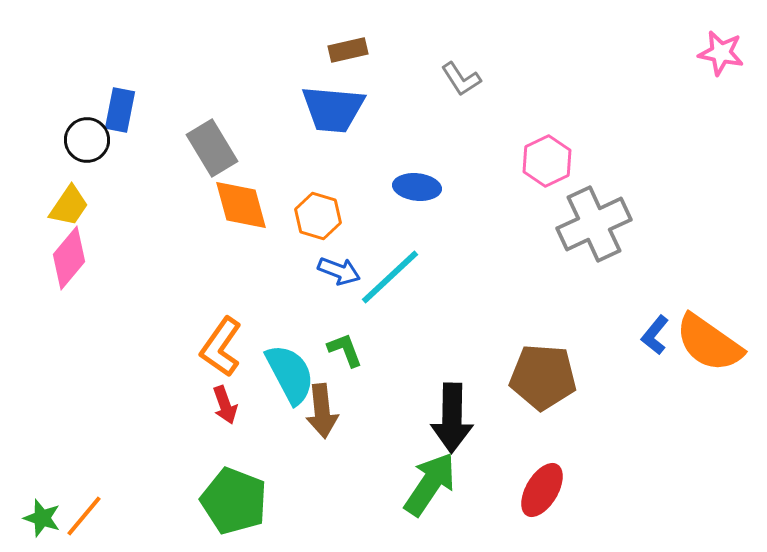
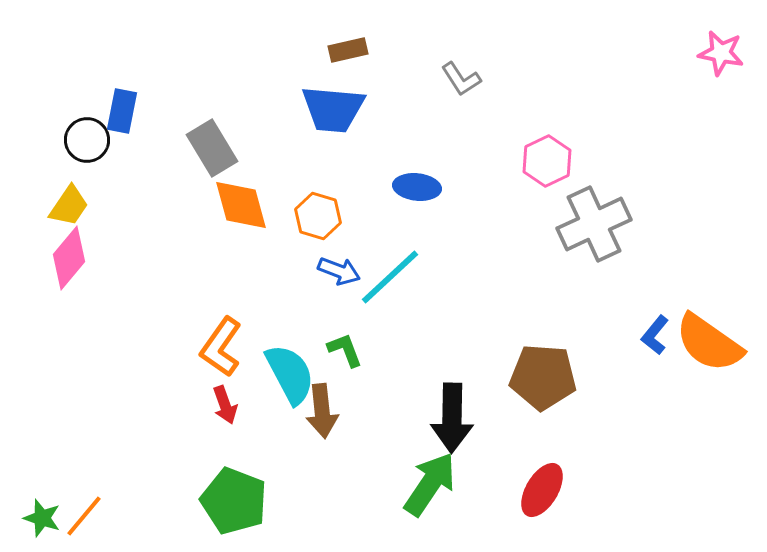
blue rectangle: moved 2 px right, 1 px down
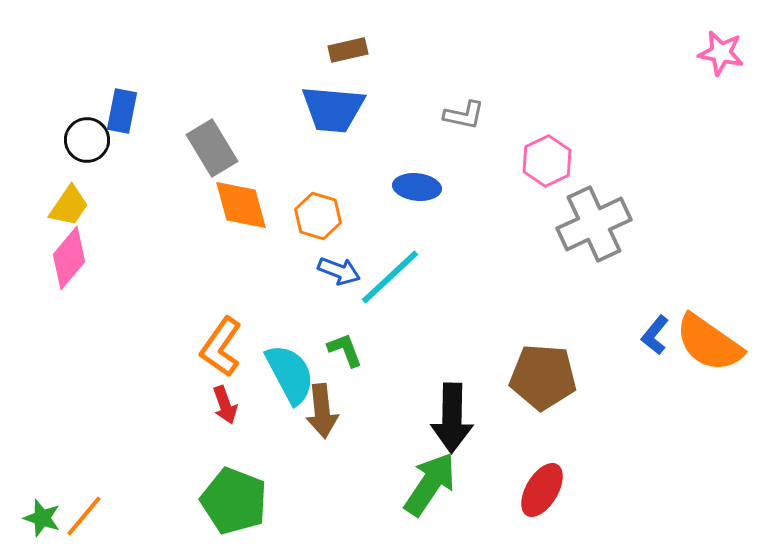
gray L-shape: moved 3 px right, 36 px down; rotated 45 degrees counterclockwise
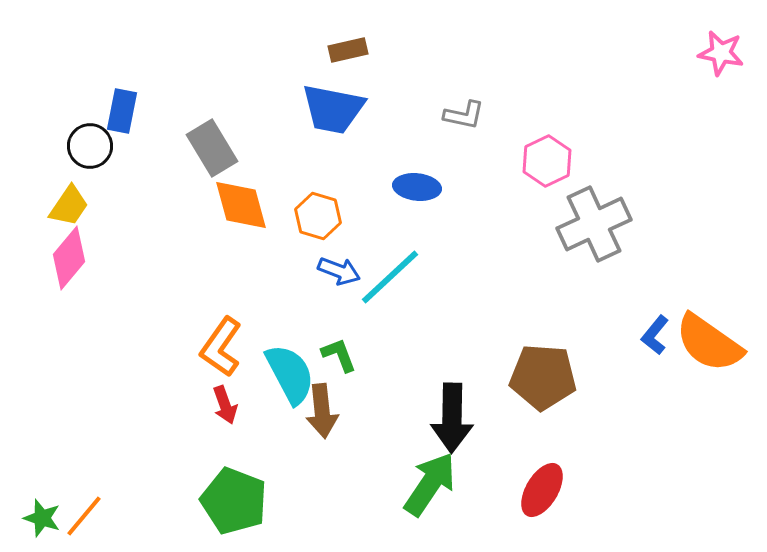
blue trapezoid: rotated 6 degrees clockwise
black circle: moved 3 px right, 6 px down
green L-shape: moved 6 px left, 5 px down
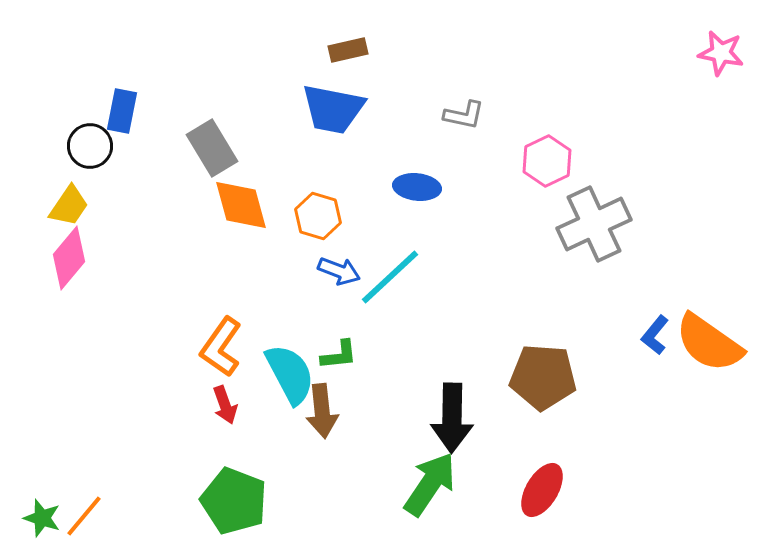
green L-shape: rotated 105 degrees clockwise
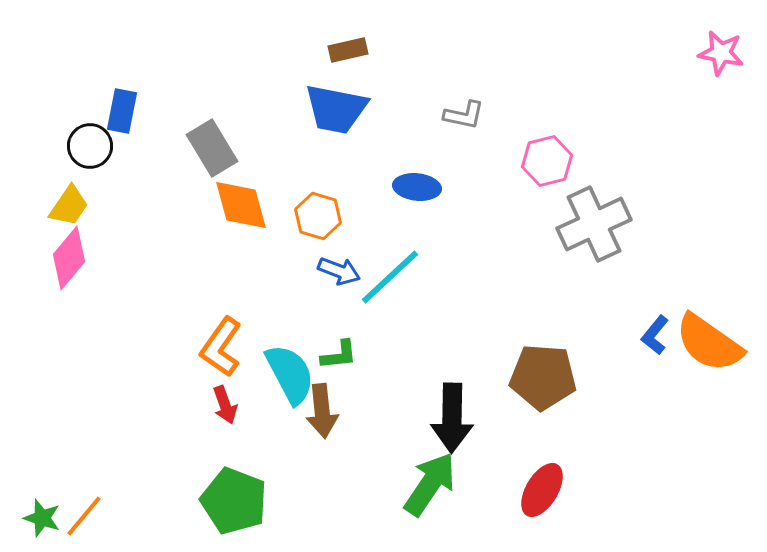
blue trapezoid: moved 3 px right
pink hexagon: rotated 12 degrees clockwise
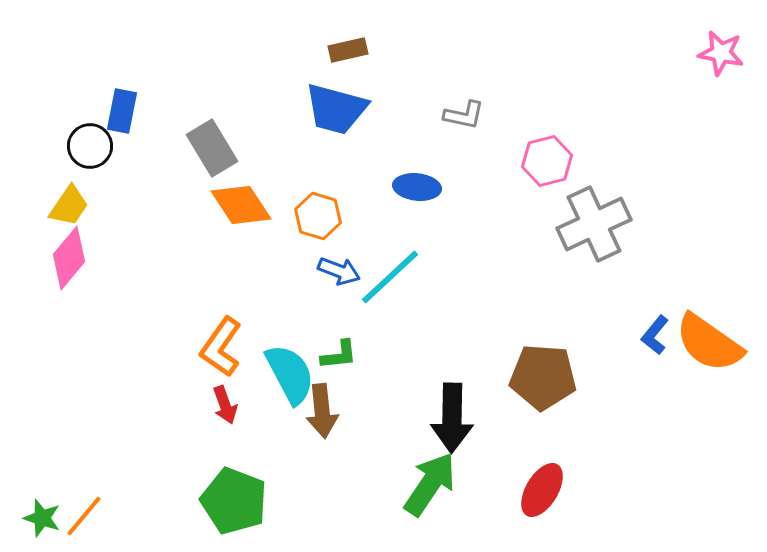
blue trapezoid: rotated 4 degrees clockwise
orange diamond: rotated 18 degrees counterclockwise
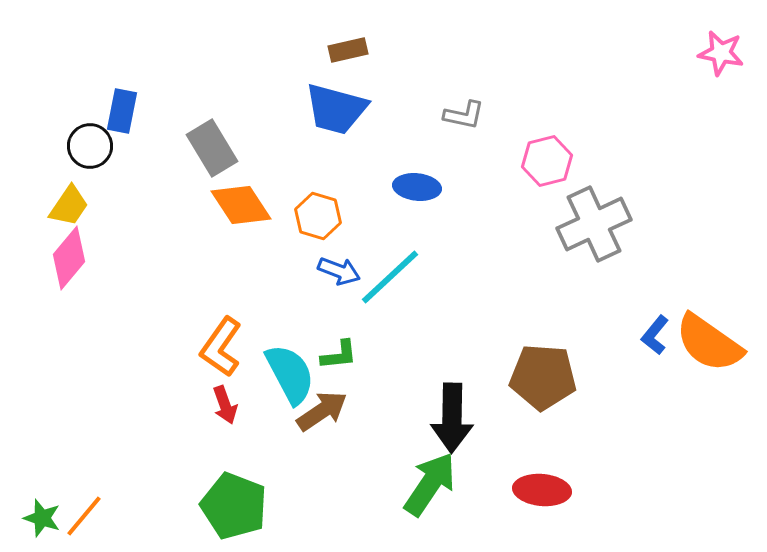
brown arrow: rotated 118 degrees counterclockwise
red ellipse: rotated 64 degrees clockwise
green pentagon: moved 5 px down
